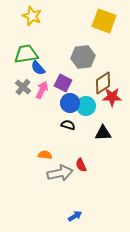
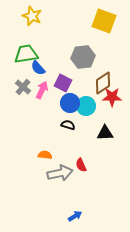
black triangle: moved 2 px right
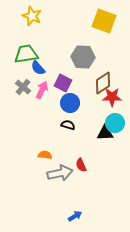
gray hexagon: rotated 10 degrees clockwise
cyan circle: moved 29 px right, 17 px down
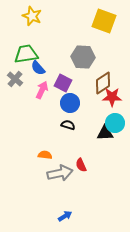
gray cross: moved 8 px left, 8 px up
blue arrow: moved 10 px left
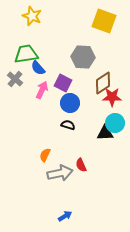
orange semicircle: rotated 72 degrees counterclockwise
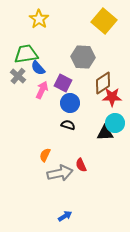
yellow star: moved 7 px right, 3 px down; rotated 12 degrees clockwise
yellow square: rotated 20 degrees clockwise
gray cross: moved 3 px right, 3 px up
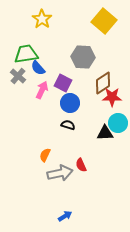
yellow star: moved 3 px right
cyan circle: moved 3 px right
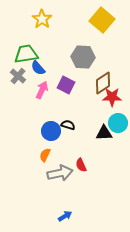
yellow square: moved 2 px left, 1 px up
purple square: moved 3 px right, 2 px down
blue circle: moved 19 px left, 28 px down
black triangle: moved 1 px left
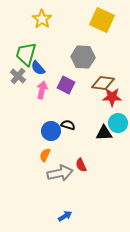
yellow square: rotated 15 degrees counterclockwise
green trapezoid: rotated 65 degrees counterclockwise
brown diamond: rotated 40 degrees clockwise
pink arrow: rotated 12 degrees counterclockwise
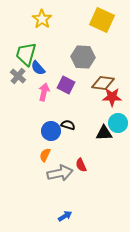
pink arrow: moved 2 px right, 2 px down
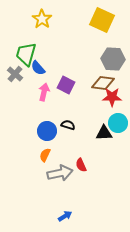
gray hexagon: moved 30 px right, 2 px down
gray cross: moved 3 px left, 2 px up
blue circle: moved 4 px left
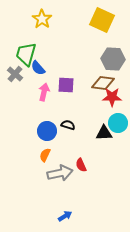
purple square: rotated 24 degrees counterclockwise
